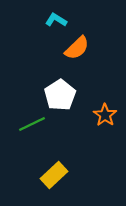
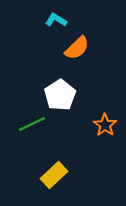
orange star: moved 10 px down
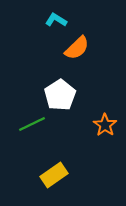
yellow rectangle: rotated 8 degrees clockwise
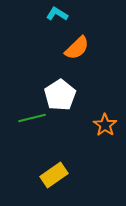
cyan L-shape: moved 1 px right, 6 px up
green line: moved 6 px up; rotated 12 degrees clockwise
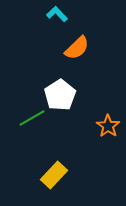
cyan L-shape: rotated 15 degrees clockwise
green line: rotated 16 degrees counterclockwise
orange star: moved 3 px right, 1 px down
yellow rectangle: rotated 12 degrees counterclockwise
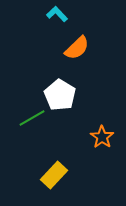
white pentagon: rotated 8 degrees counterclockwise
orange star: moved 6 px left, 11 px down
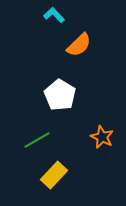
cyan L-shape: moved 3 px left, 1 px down
orange semicircle: moved 2 px right, 3 px up
green line: moved 5 px right, 22 px down
orange star: rotated 10 degrees counterclockwise
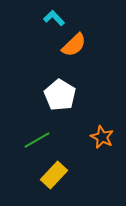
cyan L-shape: moved 3 px down
orange semicircle: moved 5 px left
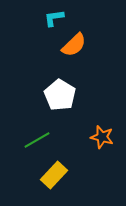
cyan L-shape: rotated 55 degrees counterclockwise
orange star: rotated 10 degrees counterclockwise
